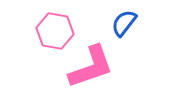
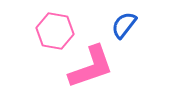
blue semicircle: moved 2 px down
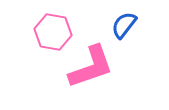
pink hexagon: moved 2 px left, 1 px down
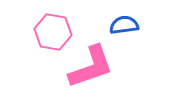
blue semicircle: rotated 44 degrees clockwise
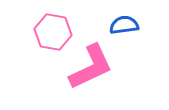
pink L-shape: rotated 6 degrees counterclockwise
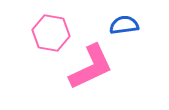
pink hexagon: moved 2 px left, 1 px down
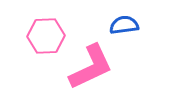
pink hexagon: moved 5 px left, 3 px down; rotated 12 degrees counterclockwise
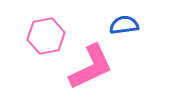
pink hexagon: rotated 9 degrees counterclockwise
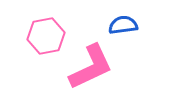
blue semicircle: moved 1 px left
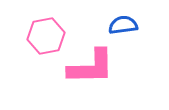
pink L-shape: rotated 24 degrees clockwise
